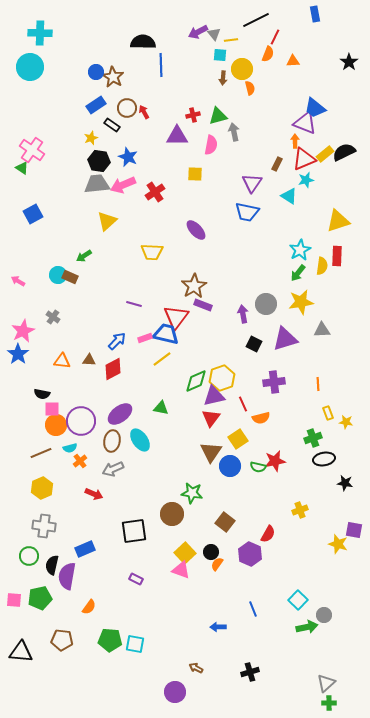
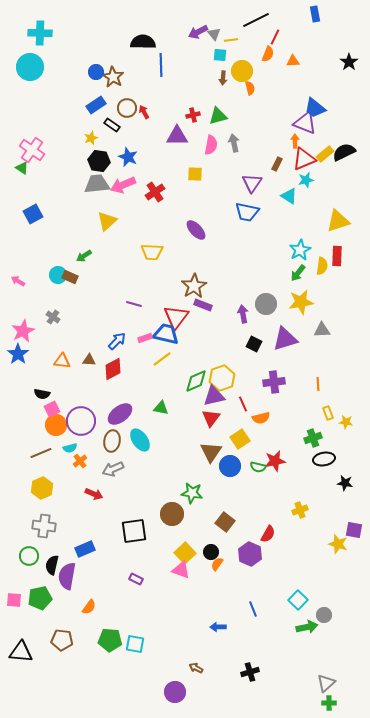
yellow circle at (242, 69): moved 2 px down
gray arrow at (234, 132): moved 11 px down
pink square at (52, 409): rotated 28 degrees counterclockwise
yellow square at (238, 439): moved 2 px right
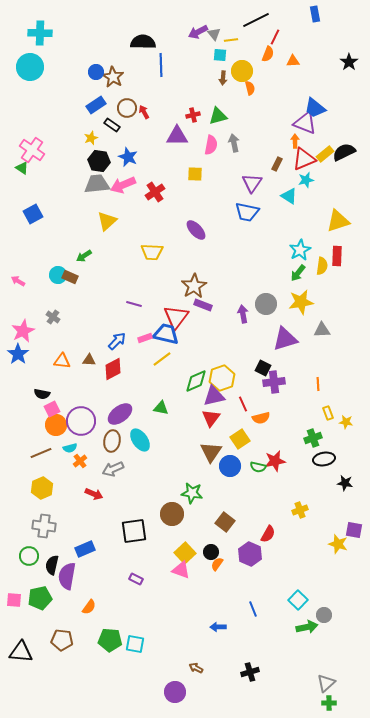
black square at (254, 344): moved 9 px right, 24 px down
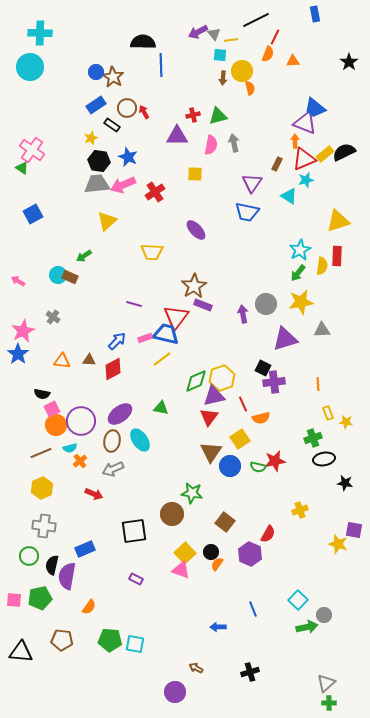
red triangle at (211, 418): moved 2 px left, 1 px up
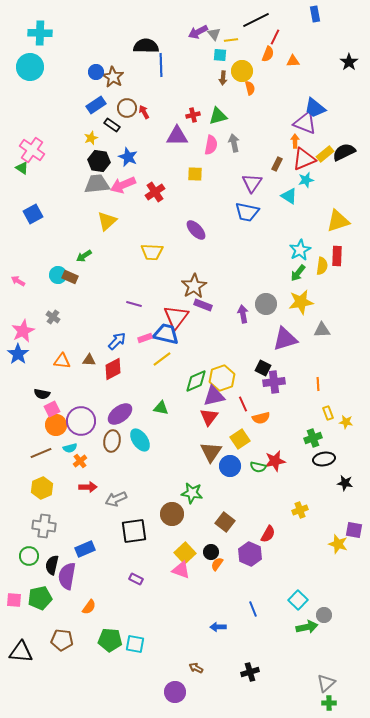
black semicircle at (143, 42): moved 3 px right, 4 px down
gray arrow at (113, 469): moved 3 px right, 30 px down
red arrow at (94, 494): moved 6 px left, 7 px up; rotated 24 degrees counterclockwise
